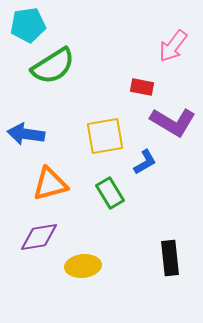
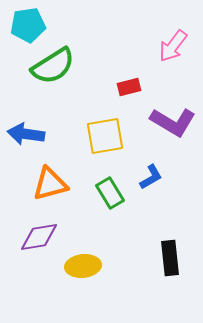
red rectangle: moved 13 px left; rotated 25 degrees counterclockwise
blue L-shape: moved 6 px right, 15 px down
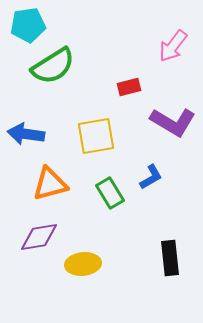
yellow square: moved 9 px left
yellow ellipse: moved 2 px up
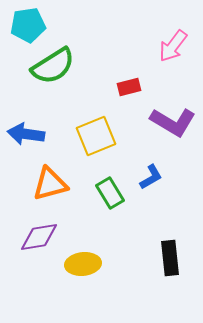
yellow square: rotated 12 degrees counterclockwise
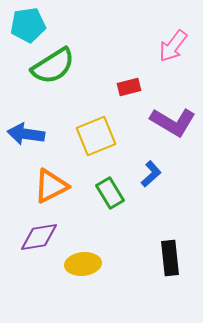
blue L-shape: moved 3 px up; rotated 12 degrees counterclockwise
orange triangle: moved 1 px right, 2 px down; rotated 12 degrees counterclockwise
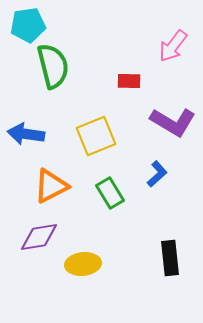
green semicircle: rotated 72 degrees counterclockwise
red rectangle: moved 6 px up; rotated 15 degrees clockwise
blue L-shape: moved 6 px right
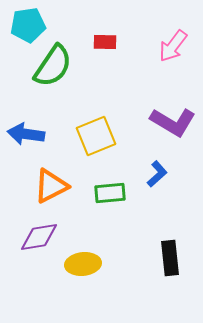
green semicircle: rotated 48 degrees clockwise
red rectangle: moved 24 px left, 39 px up
green rectangle: rotated 64 degrees counterclockwise
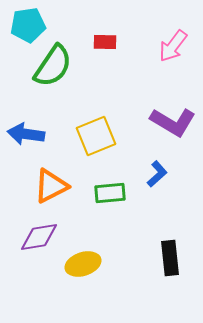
yellow ellipse: rotated 12 degrees counterclockwise
